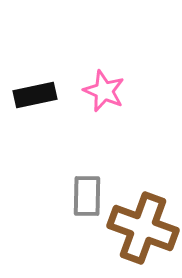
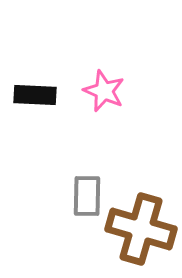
black rectangle: rotated 15 degrees clockwise
brown cross: moved 2 px left, 1 px down; rotated 4 degrees counterclockwise
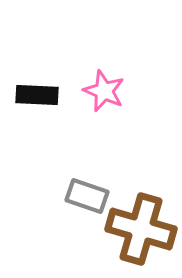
black rectangle: moved 2 px right
gray rectangle: rotated 72 degrees counterclockwise
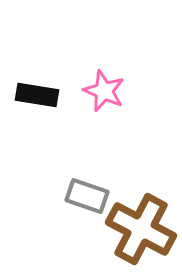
black rectangle: rotated 6 degrees clockwise
brown cross: rotated 12 degrees clockwise
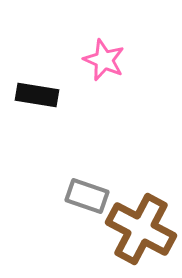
pink star: moved 31 px up
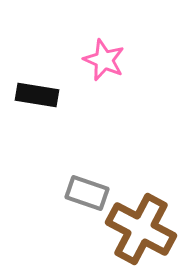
gray rectangle: moved 3 px up
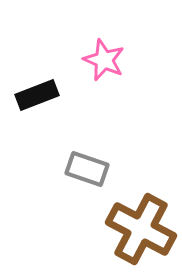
black rectangle: rotated 30 degrees counterclockwise
gray rectangle: moved 24 px up
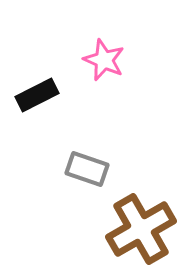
black rectangle: rotated 6 degrees counterclockwise
brown cross: rotated 32 degrees clockwise
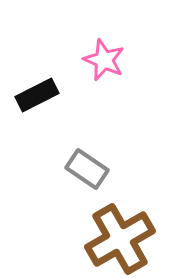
gray rectangle: rotated 15 degrees clockwise
brown cross: moved 21 px left, 10 px down
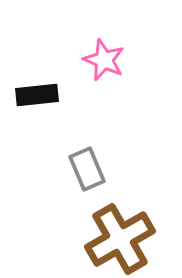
black rectangle: rotated 21 degrees clockwise
gray rectangle: rotated 33 degrees clockwise
